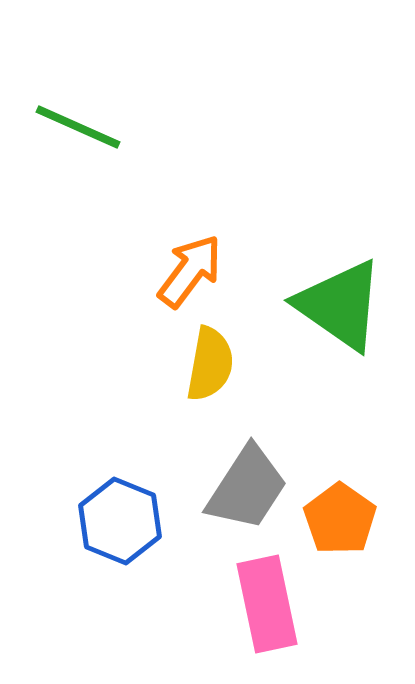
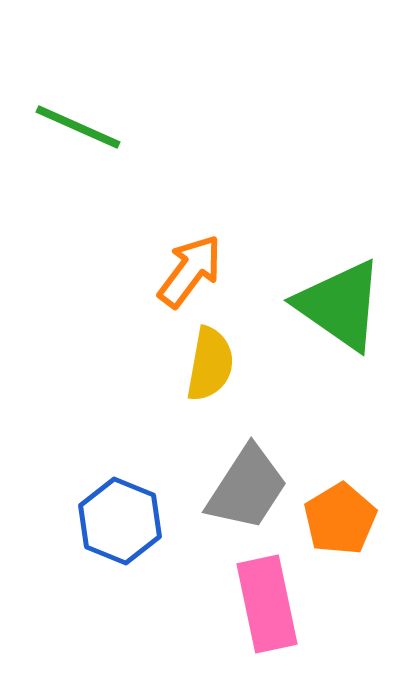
orange pentagon: rotated 6 degrees clockwise
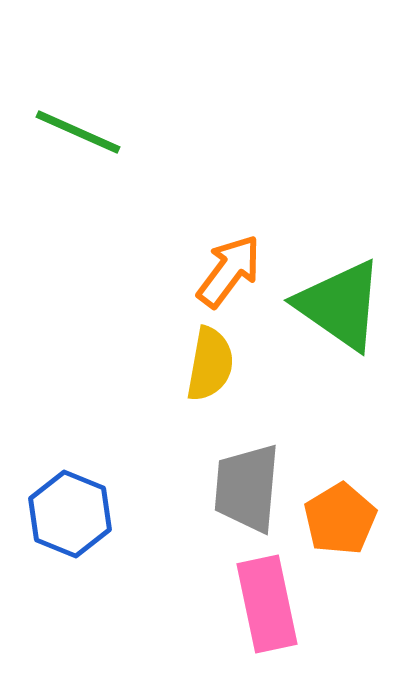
green line: moved 5 px down
orange arrow: moved 39 px right
gray trapezoid: rotated 152 degrees clockwise
blue hexagon: moved 50 px left, 7 px up
